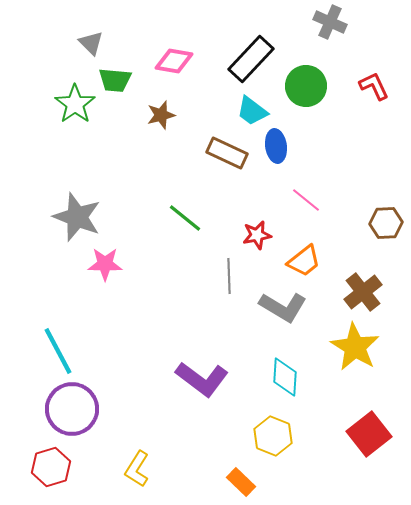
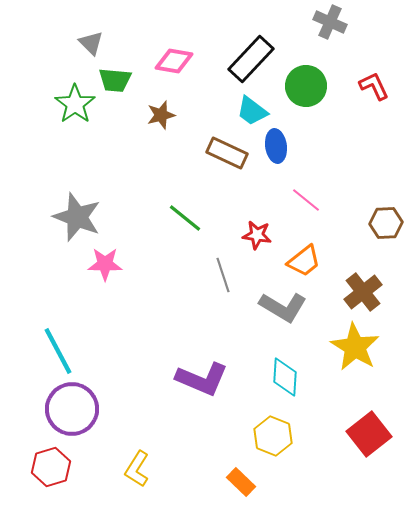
red star: rotated 20 degrees clockwise
gray line: moved 6 px left, 1 px up; rotated 16 degrees counterclockwise
purple L-shape: rotated 14 degrees counterclockwise
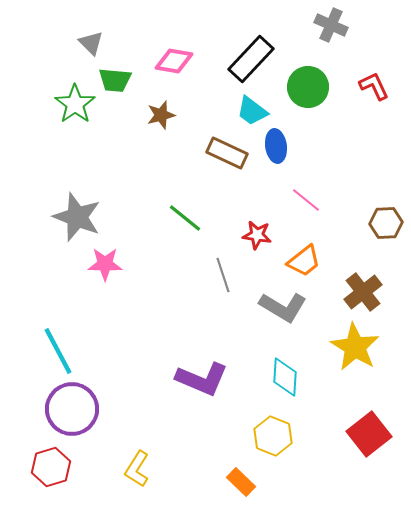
gray cross: moved 1 px right, 3 px down
green circle: moved 2 px right, 1 px down
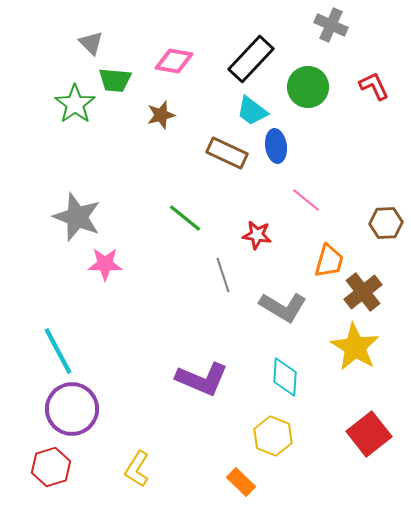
orange trapezoid: moved 25 px right; rotated 36 degrees counterclockwise
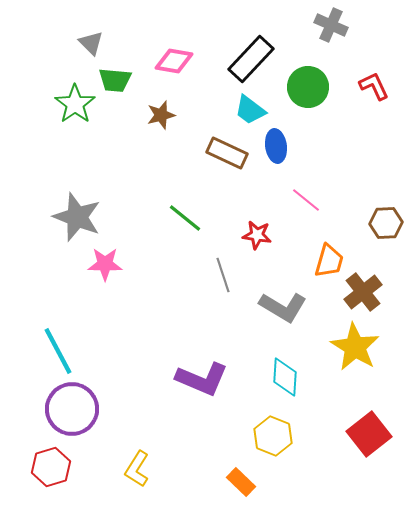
cyan trapezoid: moved 2 px left, 1 px up
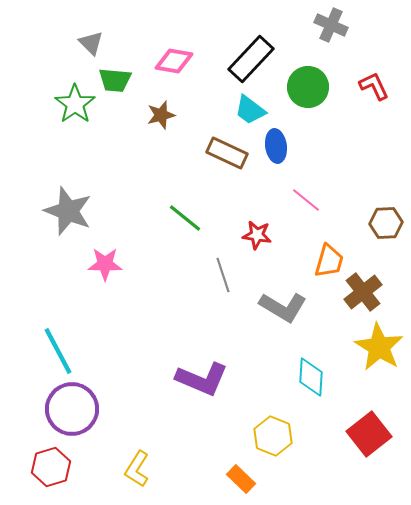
gray star: moved 9 px left, 6 px up
yellow star: moved 24 px right
cyan diamond: moved 26 px right
orange rectangle: moved 3 px up
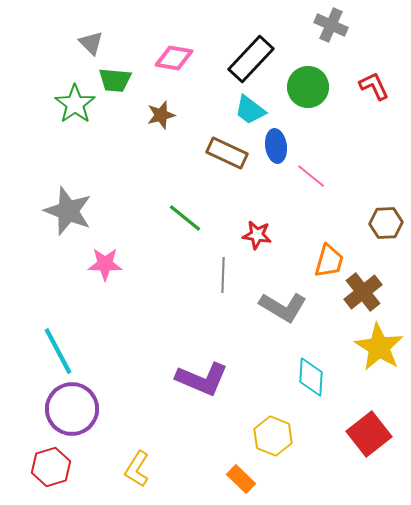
pink diamond: moved 3 px up
pink line: moved 5 px right, 24 px up
gray line: rotated 20 degrees clockwise
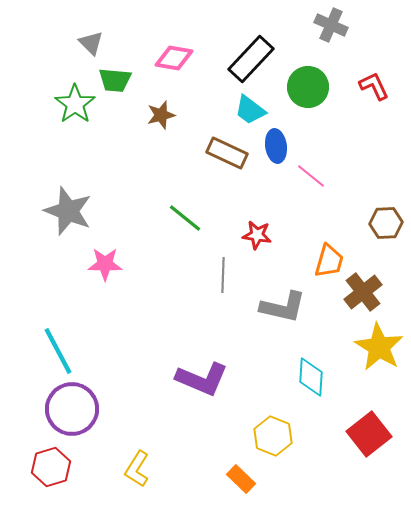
gray L-shape: rotated 18 degrees counterclockwise
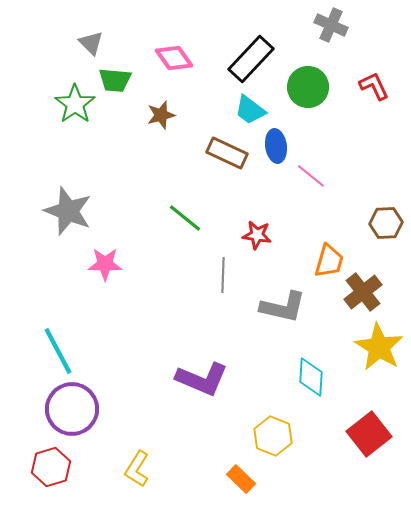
pink diamond: rotated 45 degrees clockwise
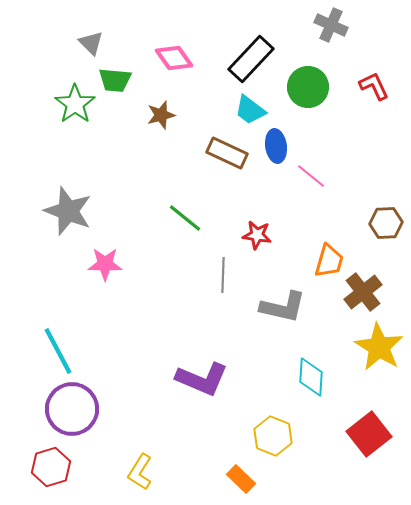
yellow L-shape: moved 3 px right, 3 px down
